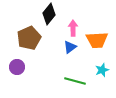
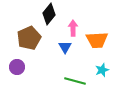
blue triangle: moved 5 px left; rotated 24 degrees counterclockwise
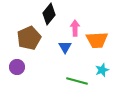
pink arrow: moved 2 px right
green line: moved 2 px right
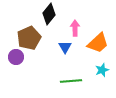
orange trapezoid: moved 1 px right, 3 px down; rotated 40 degrees counterclockwise
purple circle: moved 1 px left, 10 px up
green line: moved 6 px left; rotated 20 degrees counterclockwise
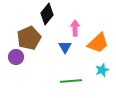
black diamond: moved 2 px left
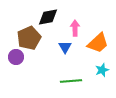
black diamond: moved 1 px right, 3 px down; rotated 40 degrees clockwise
